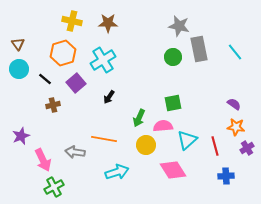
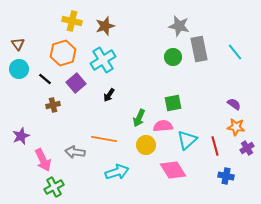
brown star: moved 3 px left, 3 px down; rotated 18 degrees counterclockwise
black arrow: moved 2 px up
blue cross: rotated 14 degrees clockwise
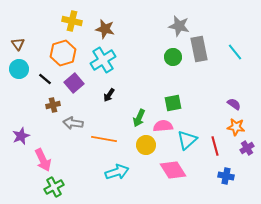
brown star: moved 3 px down; rotated 30 degrees clockwise
purple square: moved 2 px left
gray arrow: moved 2 px left, 29 px up
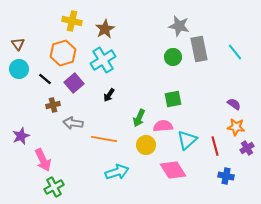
brown star: rotated 30 degrees clockwise
green square: moved 4 px up
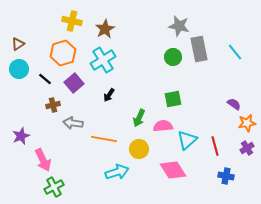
brown triangle: rotated 32 degrees clockwise
orange star: moved 11 px right, 4 px up; rotated 18 degrees counterclockwise
yellow circle: moved 7 px left, 4 px down
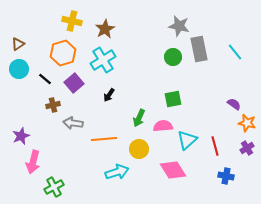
orange star: rotated 24 degrees clockwise
orange line: rotated 15 degrees counterclockwise
pink arrow: moved 10 px left, 2 px down; rotated 40 degrees clockwise
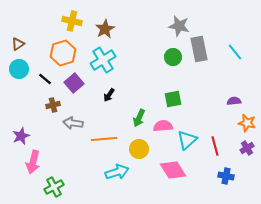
purple semicircle: moved 3 px up; rotated 40 degrees counterclockwise
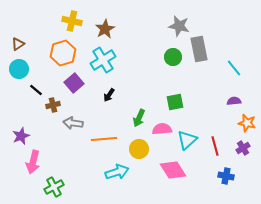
cyan line: moved 1 px left, 16 px down
black line: moved 9 px left, 11 px down
green square: moved 2 px right, 3 px down
pink semicircle: moved 1 px left, 3 px down
purple cross: moved 4 px left
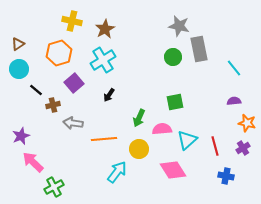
orange hexagon: moved 4 px left
pink arrow: rotated 120 degrees clockwise
cyan arrow: rotated 35 degrees counterclockwise
